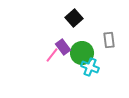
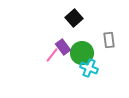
cyan cross: moved 1 px left, 1 px down
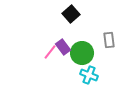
black square: moved 3 px left, 4 px up
pink line: moved 2 px left, 3 px up
cyan cross: moved 7 px down
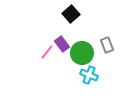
gray rectangle: moved 2 px left, 5 px down; rotated 14 degrees counterclockwise
purple rectangle: moved 1 px left, 3 px up
pink line: moved 3 px left
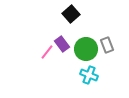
green circle: moved 4 px right, 4 px up
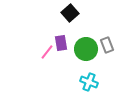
black square: moved 1 px left, 1 px up
purple rectangle: moved 1 px left, 1 px up; rotated 28 degrees clockwise
cyan cross: moved 7 px down
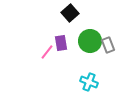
gray rectangle: moved 1 px right
green circle: moved 4 px right, 8 px up
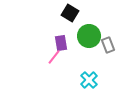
black square: rotated 18 degrees counterclockwise
green circle: moved 1 px left, 5 px up
pink line: moved 7 px right, 5 px down
cyan cross: moved 2 px up; rotated 24 degrees clockwise
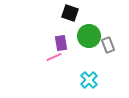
black square: rotated 12 degrees counterclockwise
pink line: rotated 28 degrees clockwise
